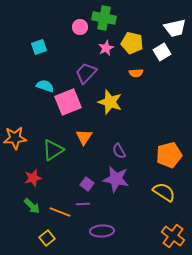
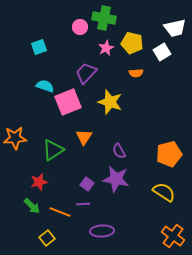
orange pentagon: moved 1 px up
red star: moved 6 px right, 4 px down
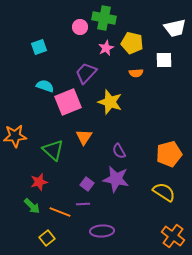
white square: moved 2 px right, 8 px down; rotated 30 degrees clockwise
orange star: moved 2 px up
green triangle: rotated 45 degrees counterclockwise
